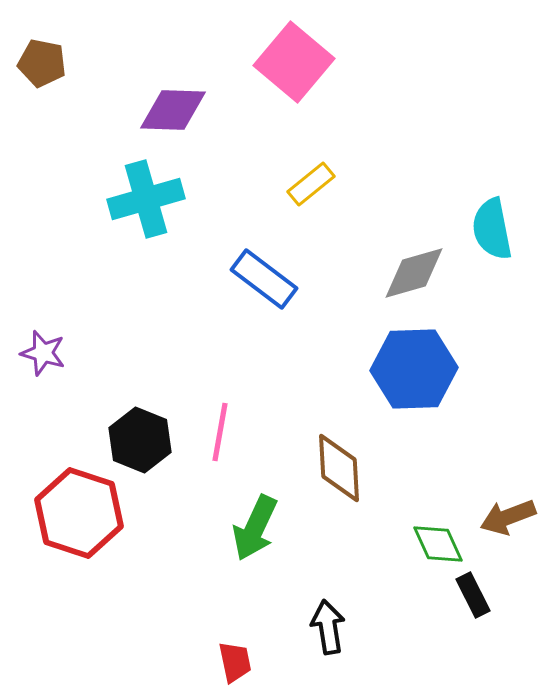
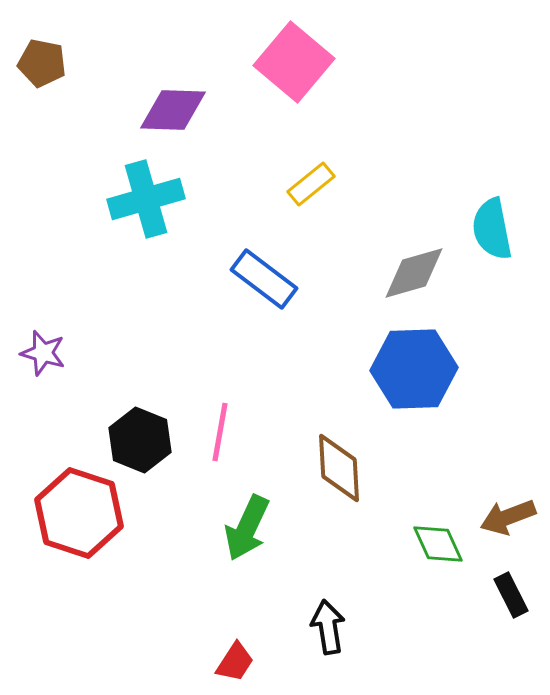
green arrow: moved 8 px left
black rectangle: moved 38 px right
red trapezoid: rotated 45 degrees clockwise
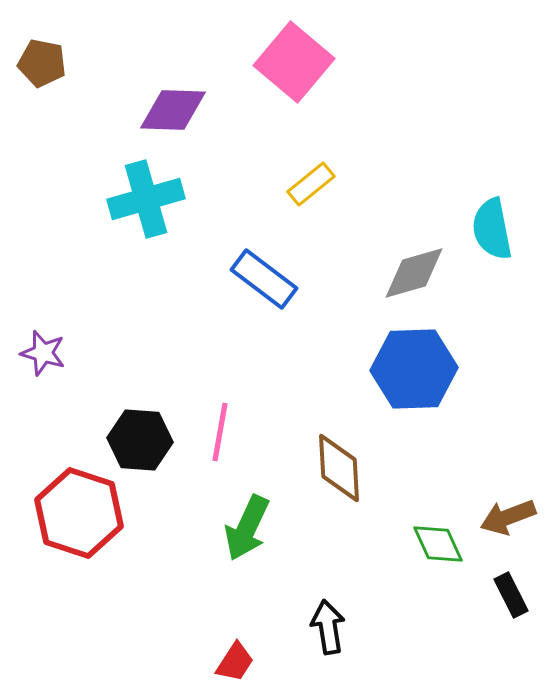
black hexagon: rotated 18 degrees counterclockwise
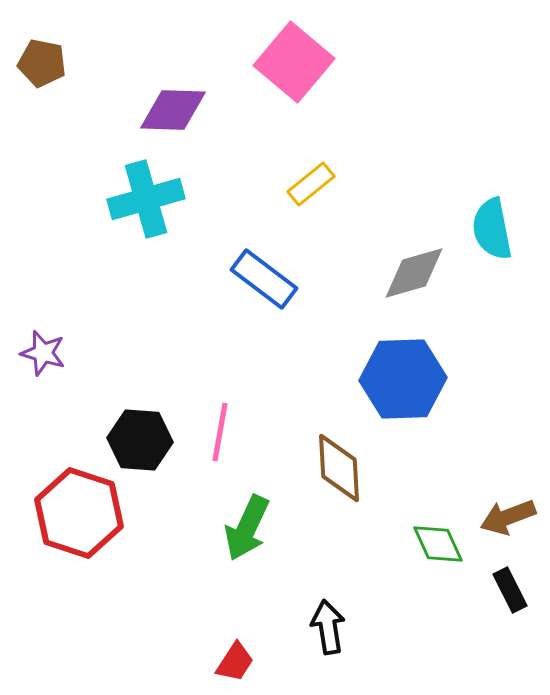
blue hexagon: moved 11 px left, 10 px down
black rectangle: moved 1 px left, 5 px up
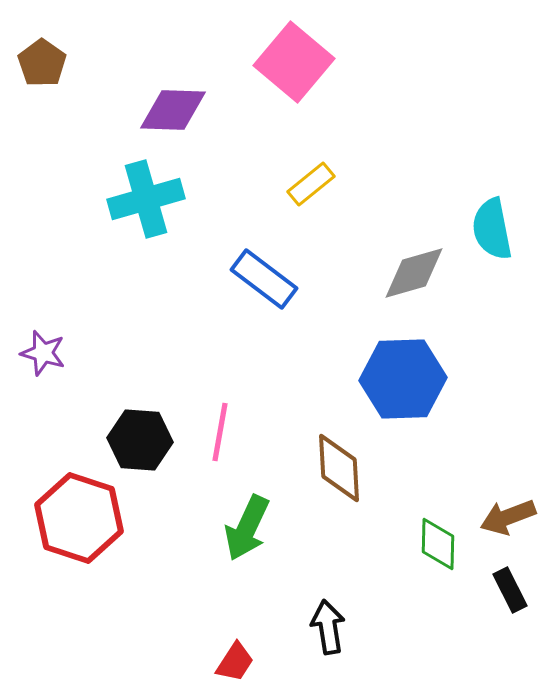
brown pentagon: rotated 24 degrees clockwise
red hexagon: moved 5 px down
green diamond: rotated 26 degrees clockwise
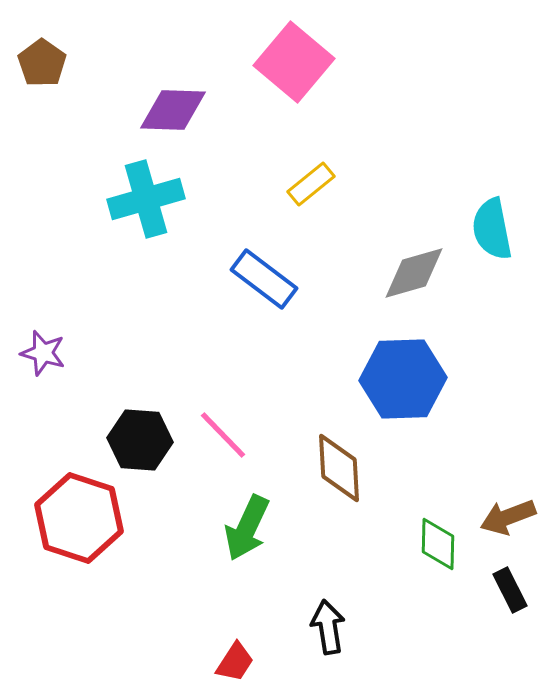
pink line: moved 3 px right, 3 px down; rotated 54 degrees counterclockwise
